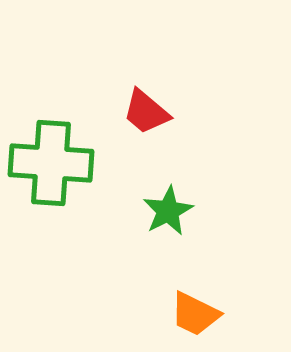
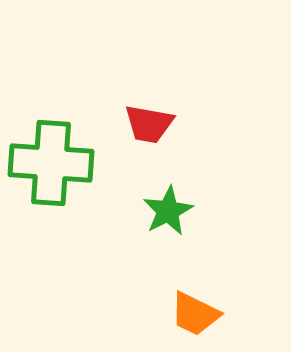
red trapezoid: moved 3 px right, 12 px down; rotated 30 degrees counterclockwise
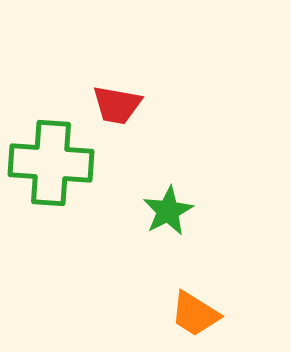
red trapezoid: moved 32 px left, 19 px up
orange trapezoid: rotated 6 degrees clockwise
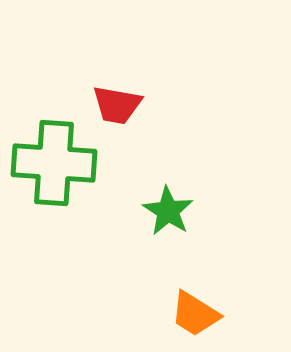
green cross: moved 3 px right
green star: rotated 12 degrees counterclockwise
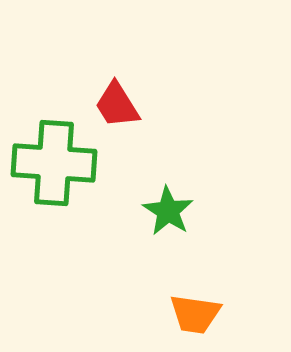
red trapezoid: rotated 48 degrees clockwise
orange trapezoid: rotated 24 degrees counterclockwise
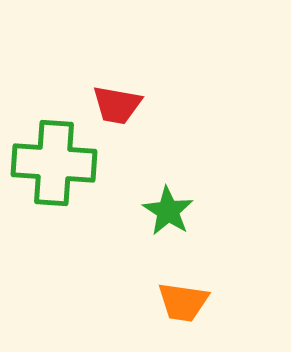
red trapezoid: rotated 48 degrees counterclockwise
orange trapezoid: moved 12 px left, 12 px up
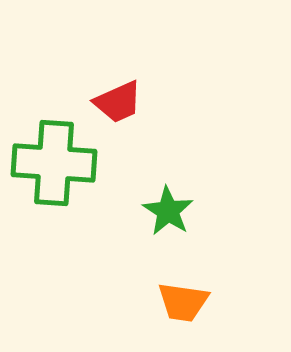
red trapezoid: moved 1 px right, 3 px up; rotated 34 degrees counterclockwise
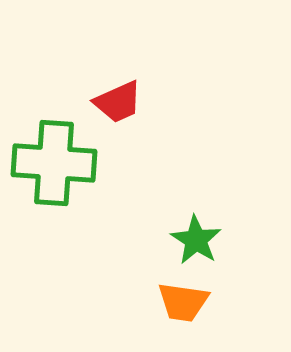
green star: moved 28 px right, 29 px down
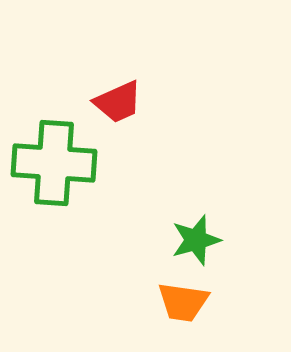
green star: rotated 24 degrees clockwise
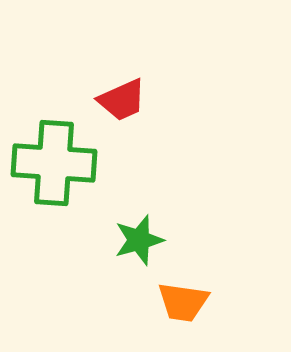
red trapezoid: moved 4 px right, 2 px up
green star: moved 57 px left
